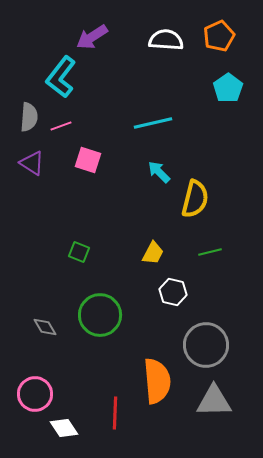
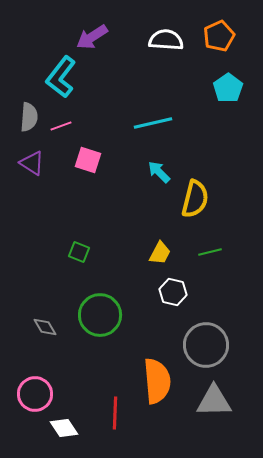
yellow trapezoid: moved 7 px right
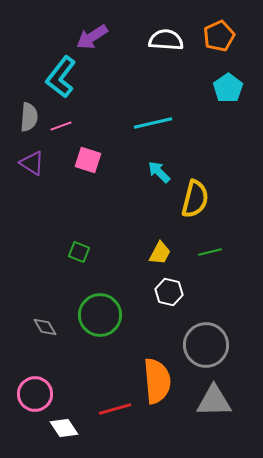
white hexagon: moved 4 px left
red line: moved 4 px up; rotated 72 degrees clockwise
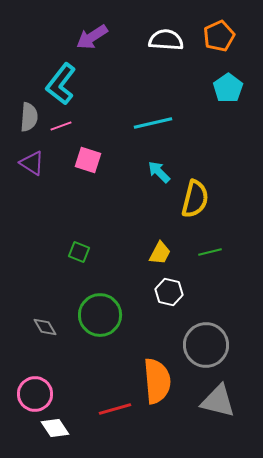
cyan L-shape: moved 7 px down
gray triangle: moved 4 px right; rotated 15 degrees clockwise
white diamond: moved 9 px left
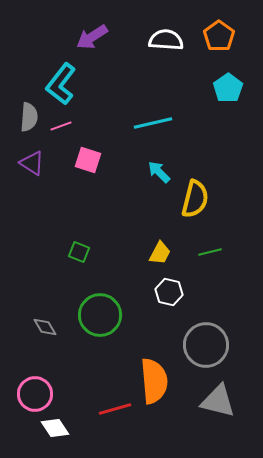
orange pentagon: rotated 12 degrees counterclockwise
orange semicircle: moved 3 px left
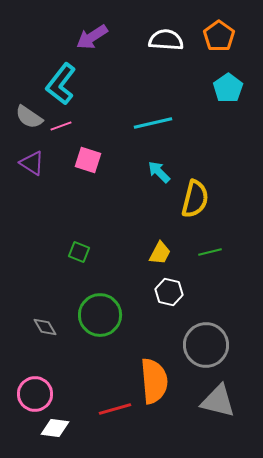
gray semicircle: rotated 120 degrees clockwise
white diamond: rotated 48 degrees counterclockwise
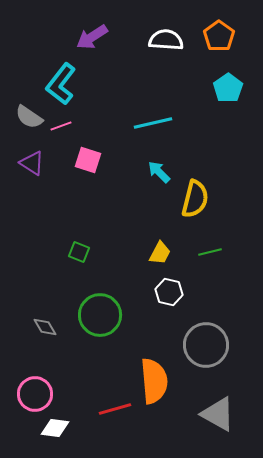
gray triangle: moved 13 px down; rotated 15 degrees clockwise
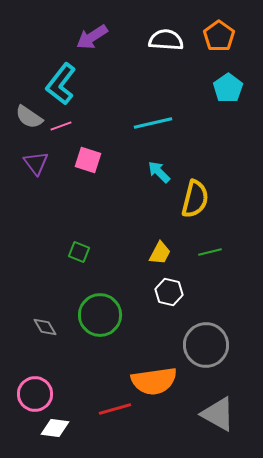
purple triangle: moved 4 px right; rotated 20 degrees clockwise
orange semicircle: rotated 87 degrees clockwise
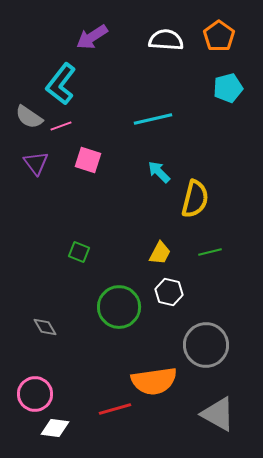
cyan pentagon: rotated 20 degrees clockwise
cyan line: moved 4 px up
green circle: moved 19 px right, 8 px up
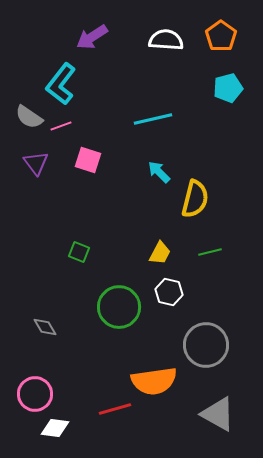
orange pentagon: moved 2 px right
